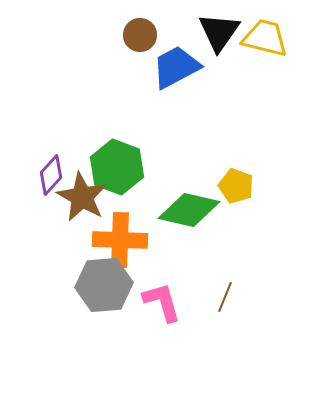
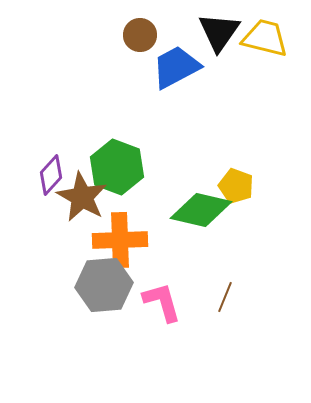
green diamond: moved 12 px right
orange cross: rotated 4 degrees counterclockwise
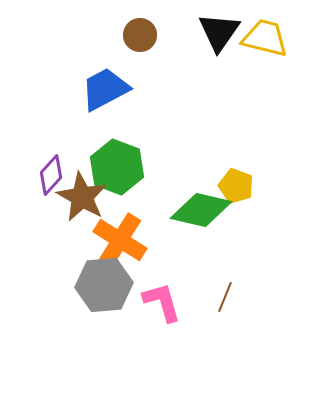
blue trapezoid: moved 71 px left, 22 px down
orange cross: rotated 34 degrees clockwise
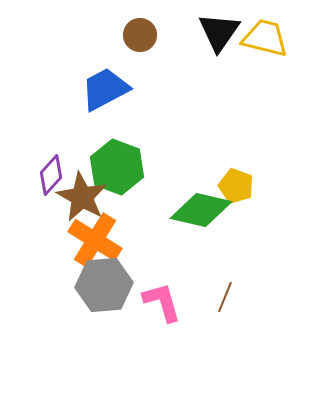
orange cross: moved 25 px left
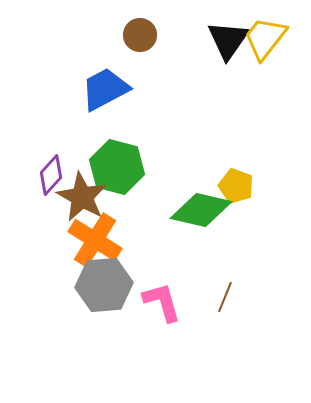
black triangle: moved 9 px right, 8 px down
yellow trapezoid: rotated 66 degrees counterclockwise
green hexagon: rotated 6 degrees counterclockwise
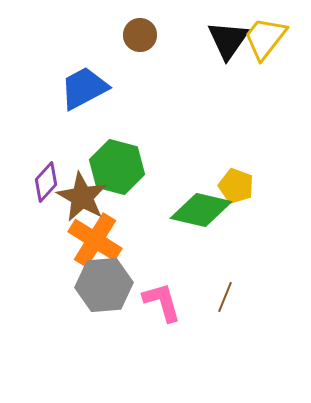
blue trapezoid: moved 21 px left, 1 px up
purple diamond: moved 5 px left, 7 px down
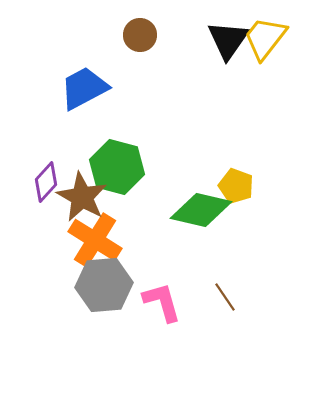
brown line: rotated 56 degrees counterclockwise
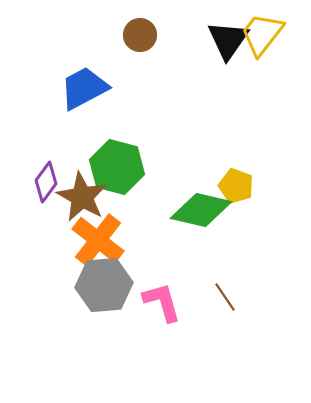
yellow trapezoid: moved 3 px left, 4 px up
purple diamond: rotated 6 degrees counterclockwise
orange cross: moved 3 px right; rotated 6 degrees clockwise
